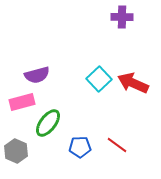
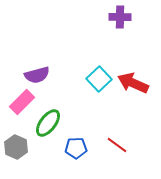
purple cross: moved 2 px left
pink rectangle: rotated 30 degrees counterclockwise
blue pentagon: moved 4 px left, 1 px down
gray hexagon: moved 4 px up
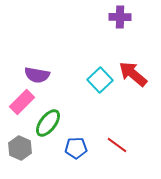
purple semicircle: rotated 25 degrees clockwise
cyan square: moved 1 px right, 1 px down
red arrow: moved 9 px up; rotated 16 degrees clockwise
gray hexagon: moved 4 px right, 1 px down
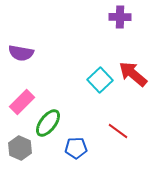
purple semicircle: moved 16 px left, 22 px up
red line: moved 1 px right, 14 px up
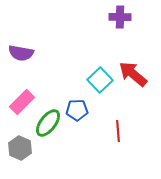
red line: rotated 50 degrees clockwise
blue pentagon: moved 1 px right, 38 px up
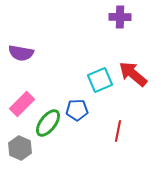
cyan square: rotated 20 degrees clockwise
pink rectangle: moved 2 px down
red line: rotated 15 degrees clockwise
